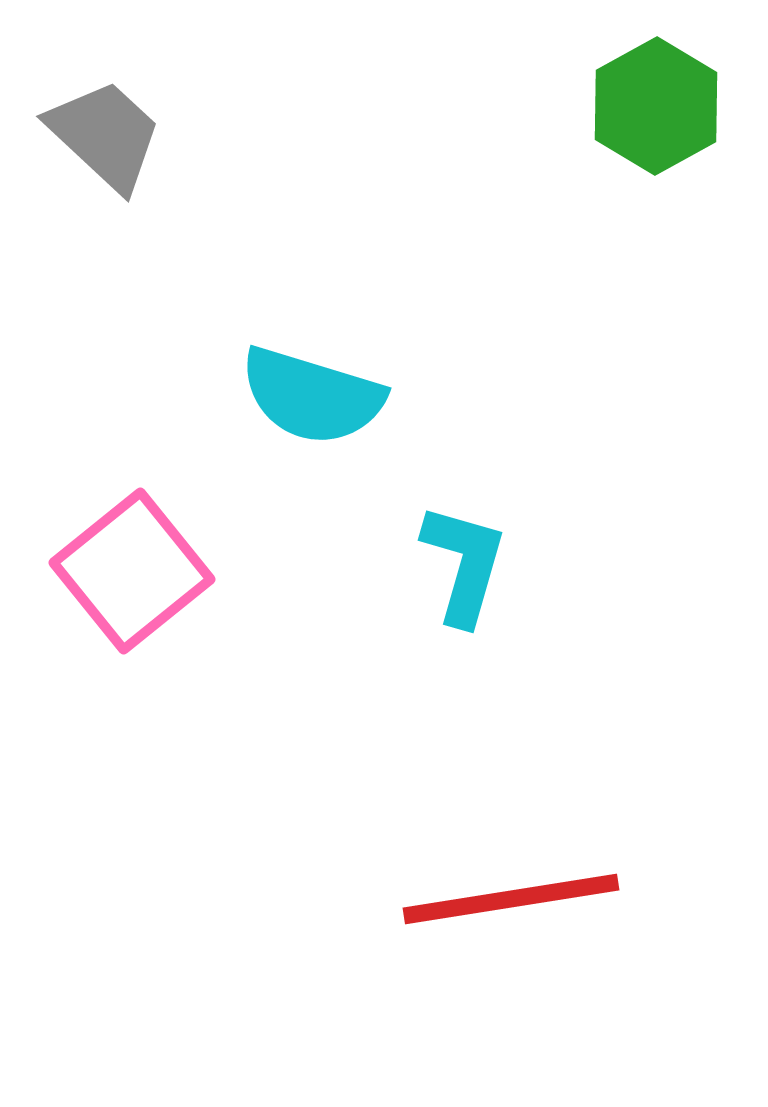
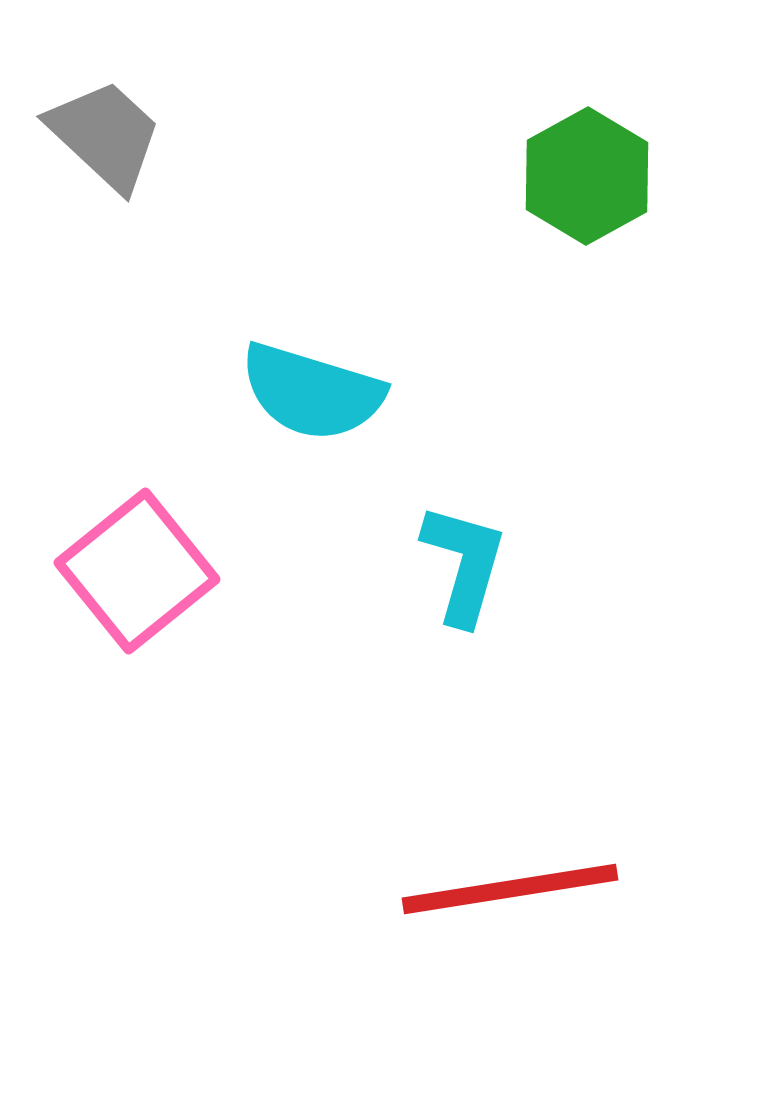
green hexagon: moved 69 px left, 70 px down
cyan semicircle: moved 4 px up
pink square: moved 5 px right
red line: moved 1 px left, 10 px up
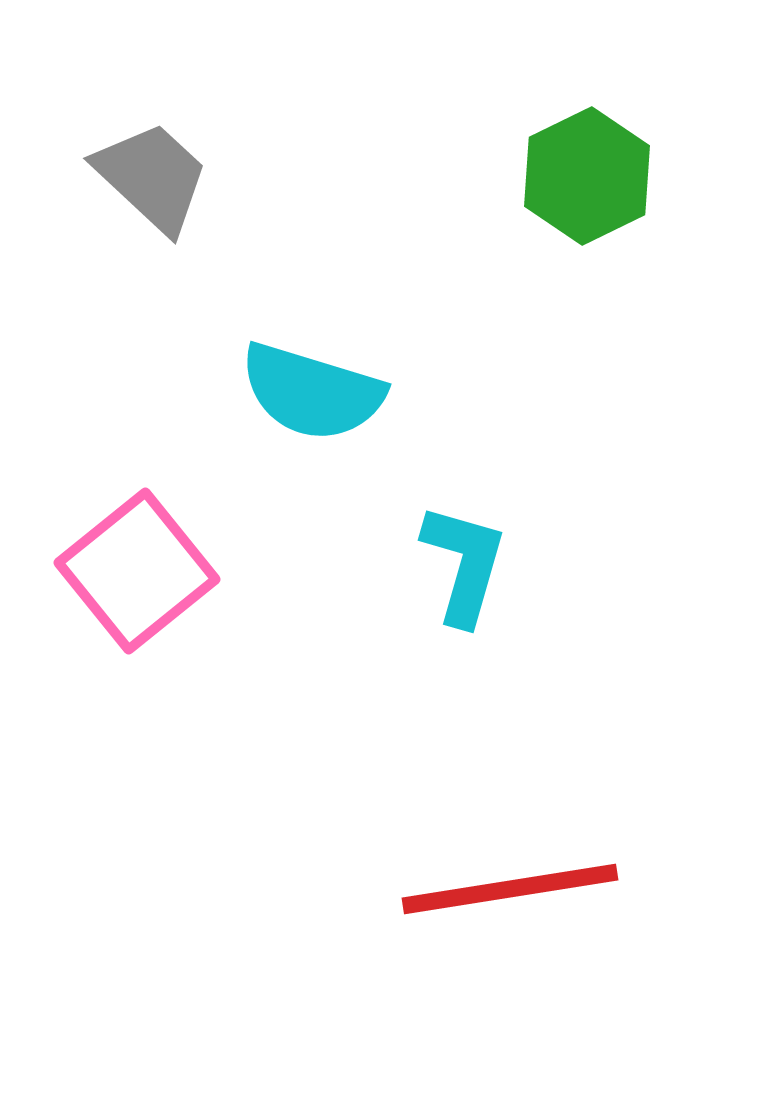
gray trapezoid: moved 47 px right, 42 px down
green hexagon: rotated 3 degrees clockwise
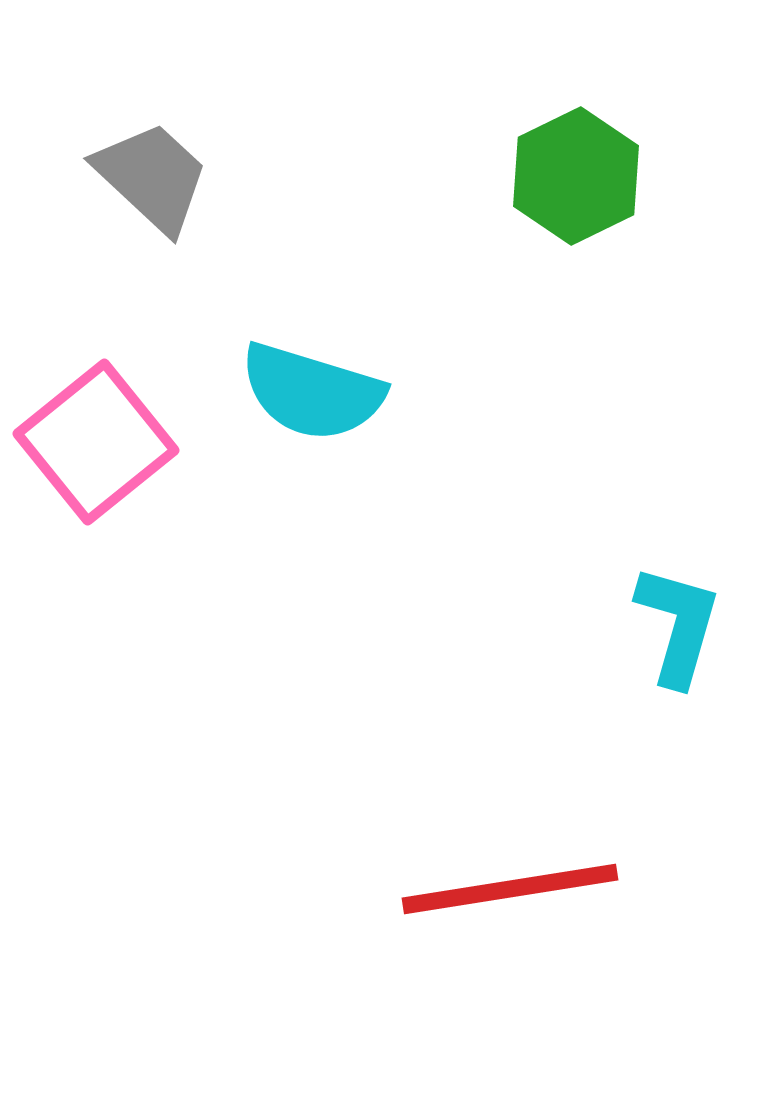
green hexagon: moved 11 px left
cyan L-shape: moved 214 px right, 61 px down
pink square: moved 41 px left, 129 px up
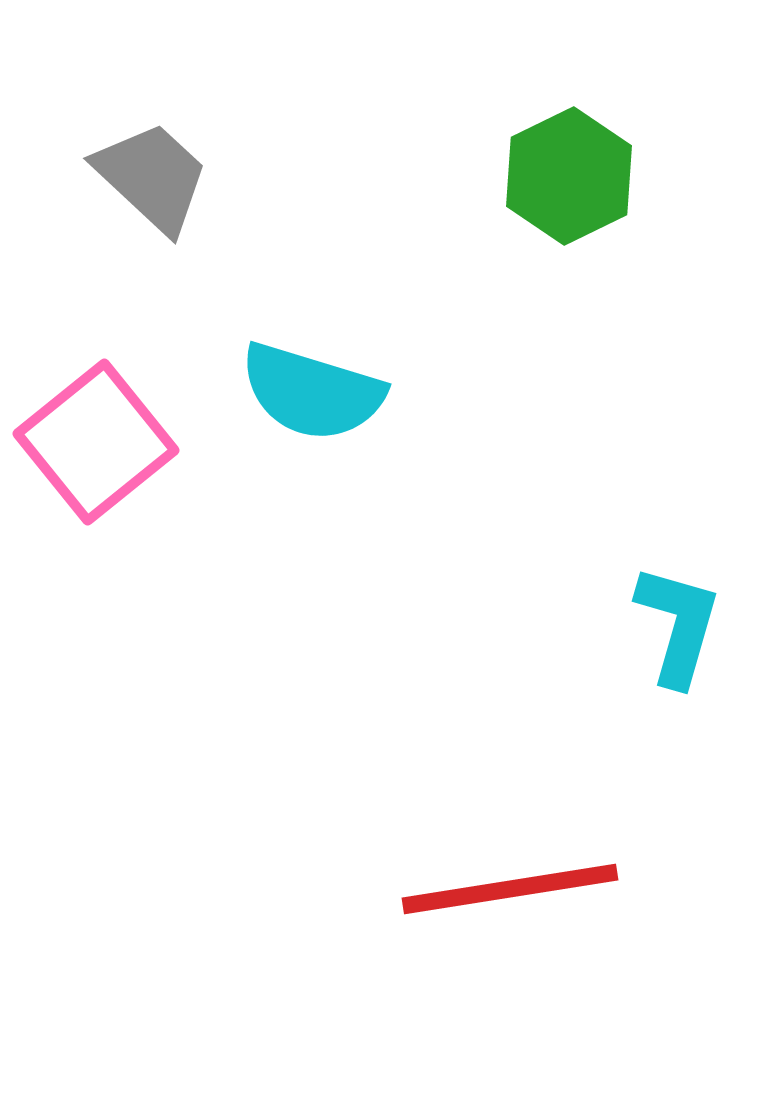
green hexagon: moved 7 px left
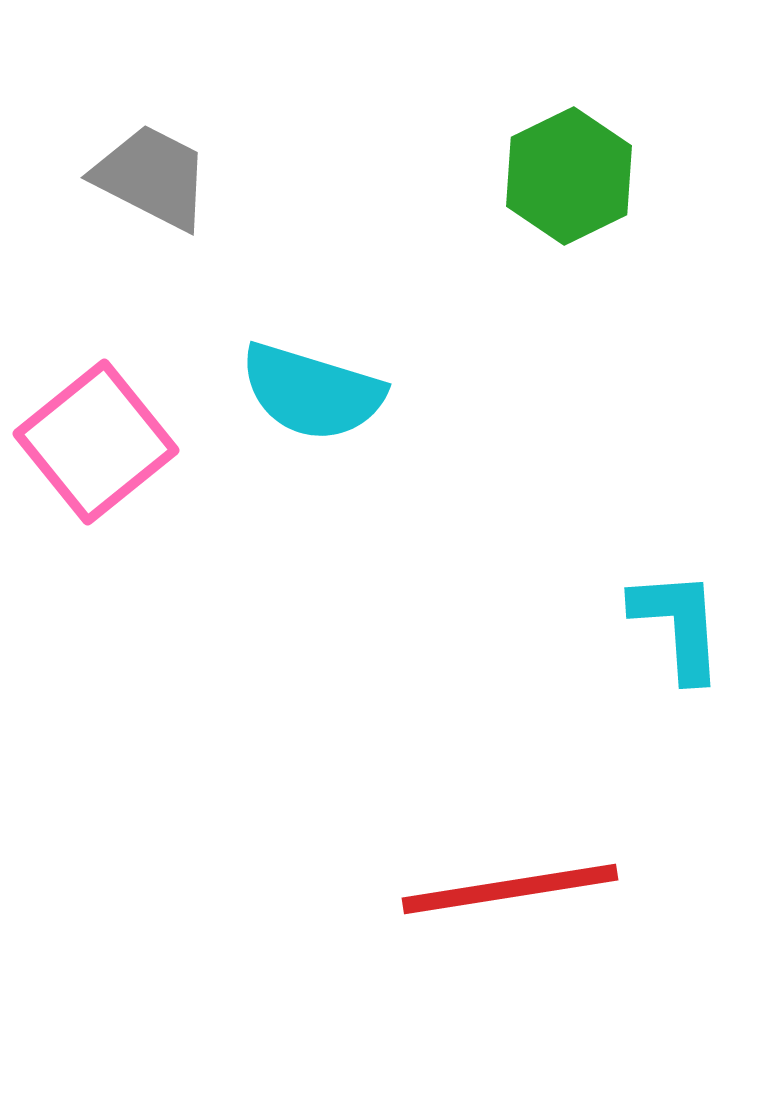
gray trapezoid: rotated 16 degrees counterclockwise
cyan L-shape: rotated 20 degrees counterclockwise
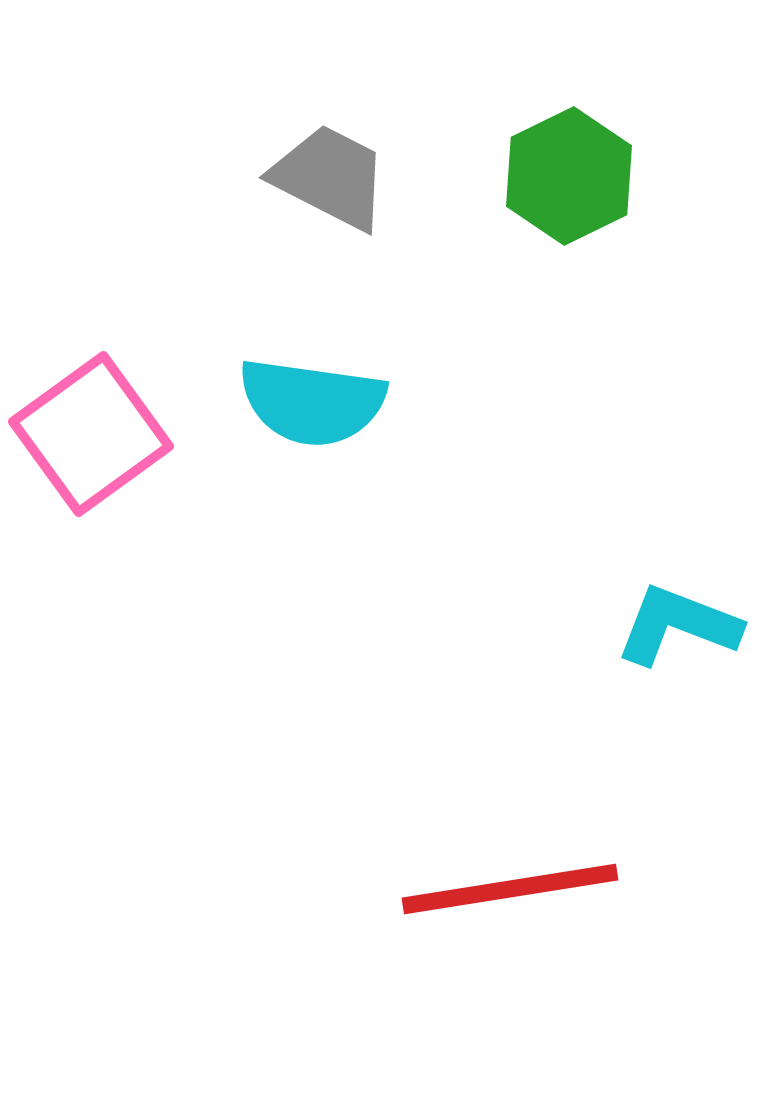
gray trapezoid: moved 178 px right
cyan semicircle: moved 10 px down; rotated 9 degrees counterclockwise
pink square: moved 5 px left, 8 px up; rotated 3 degrees clockwise
cyan L-shape: rotated 65 degrees counterclockwise
